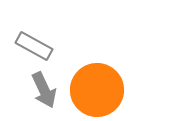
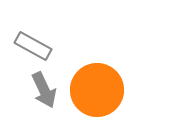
gray rectangle: moved 1 px left
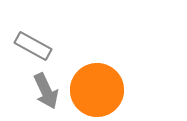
gray arrow: moved 2 px right, 1 px down
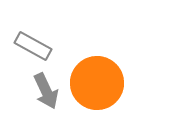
orange circle: moved 7 px up
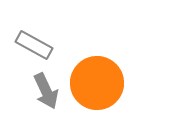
gray rectangle: moved 1 px right, 1 px up
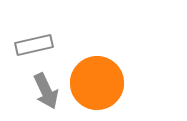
gray rectangle: rotated 42 degrees counterclockwise
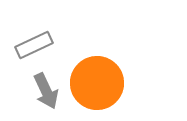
gray rectangle: rotated 12 degrees counterclockwise
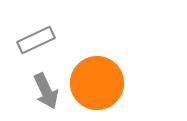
gray rectangle: moved 2 px right, 5 px up
